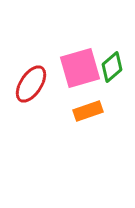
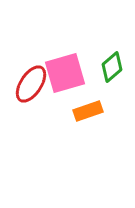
pink square: moved 15 px left, 5 px down
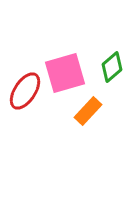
red ellipse: moved 6 px left, 7 px down
orange rectangle: rotated 28 degrees counterclockwise
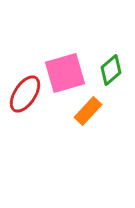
green diamond: moved 1 px left, 3 px down
red ellipse: moved 3 px down
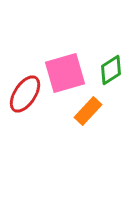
green diamond: rotated 8 degrees clockwise
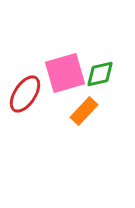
green diamond: moved 11 px left, 4 px down; rotated 20 degrees clockwise
orange rectangle: moved 4 px left
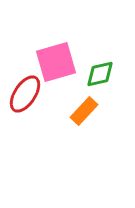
pink square: moved 9 px left, 11 px up
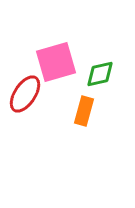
orange rectangle: rotated 28 degrees counterclockwise
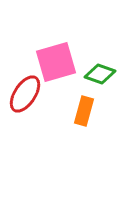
green diamond: rotated 32 degrees clockwise
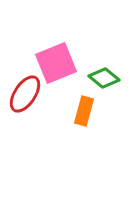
pink square: moved 1 px down; rotated 6 degrees counterclockwise
green diamond: moved 4 px right, 4 px down; rotated 20 degrees clockwise
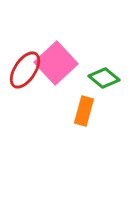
pink square: rotated 21 degrees counterclockwise
red ellipse: moved 24 px up
